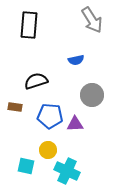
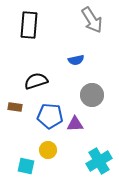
cyan cross: moved 32 px right, 10 px up; rotated 35 degrees clockwise
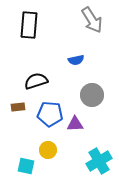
brown rectangle: moved 3 px right; rotated 16 degrees counterclockwise
blue pentagon: moved 2 px up
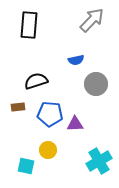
gray arrow: rotated 104 degrees counterclockwise
gray circle: moved 4 px right, 11 px up
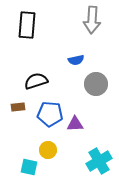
gray arrow: rotated 140 degrees clockwise
black rectangle: moved 2 px left
cyan square: moved 3 px right, 1 px down
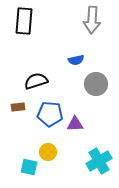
black rectangle: moved 3 px left, 4 px up
yellow circle: moved 2 px down
